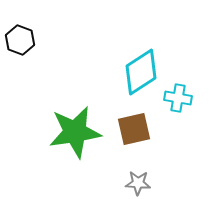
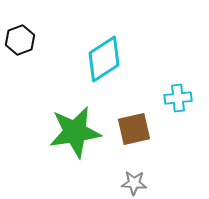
black hexagon: rotated 20 degrees clockwise
cyan diamond: moved 37 px left, 13 px up
cyan cross: rotated 16 degrees counterclockwise
gray star: moved 4 px left
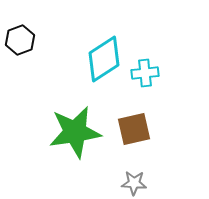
cyan cross: moved 33 px left, 25 px up
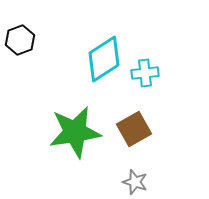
brown square: rotated 16 degrees counterclockwise
gray star: moved 1 px right, 1 px up; rotated 15 degrees clockwise
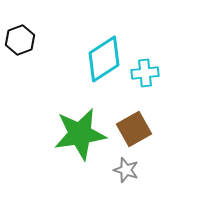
green star: moved 5 px right, 2 px down
gray star: moved 9 px left, 12 px up
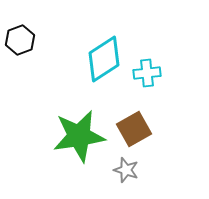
cyan cross: moved 2 px right
green star: moved 1 px left, 2 px down
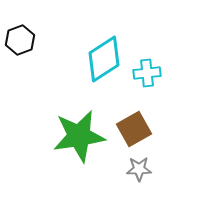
gray star: moved 13 px right, 1 px up; rotated 20 degrees counterclockwise
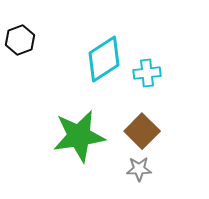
brown square: moved 8 px right, 2 px down; rotated 16 degrees counterclockwise
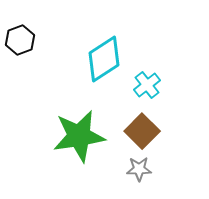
cyan cross: moved 12 px down; rotated 32 degrees counterclockwise
